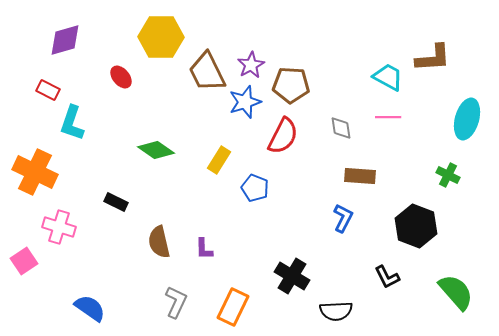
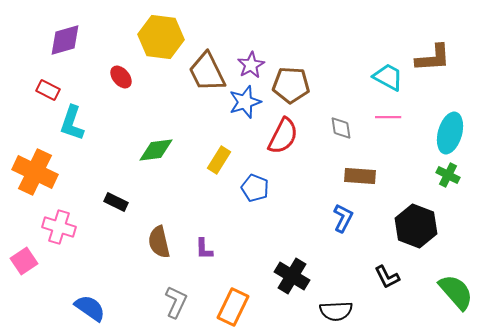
yellow hexagon: rotated 6 degrees clockwise
cyan ellipse: moved 17 px left, 14 px down
green diamond: rotated 42 degrees counterclockwise
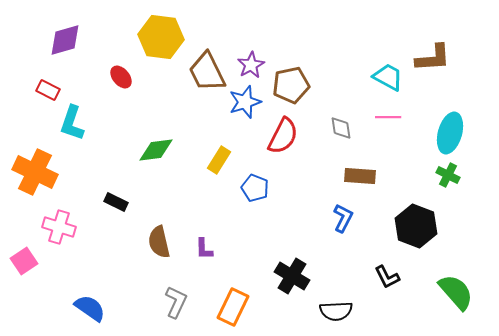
brown pentagon: rotated 15 degrees counterclockwise
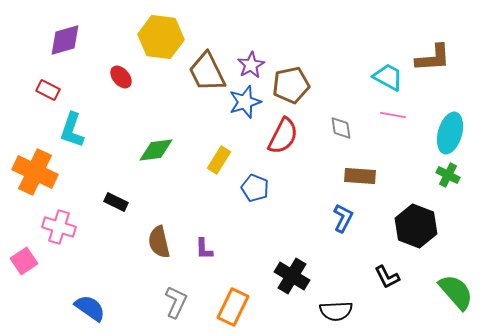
pink line: moved 5 px right, 2 px up; rotated 10 degrees clockwise
cyan L-shape: moved 7 px down
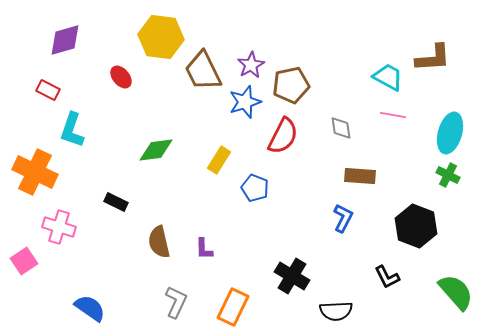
brown trapezoid: moved 4 px left, 1 px up
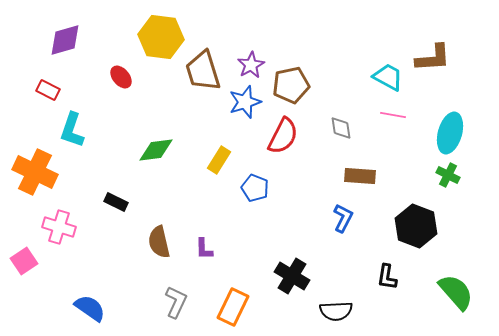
brown trapezoid: rotated 9 degrees clockwise
black L-shape: rotated 36 degrees clockwise
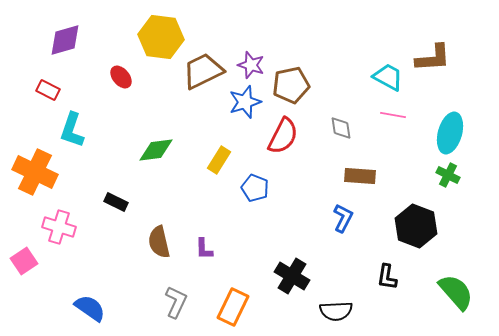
purple star: rotated 24 degrees counterclockwise
brown trapezoid: rotated 81 degrees clockwise
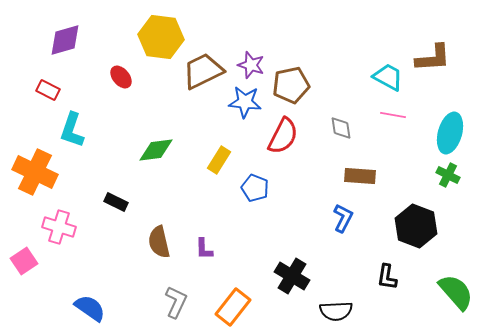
blue star: rotated 24 degrees clockwise
orange rectangle: rotated 12 degrees clockwise
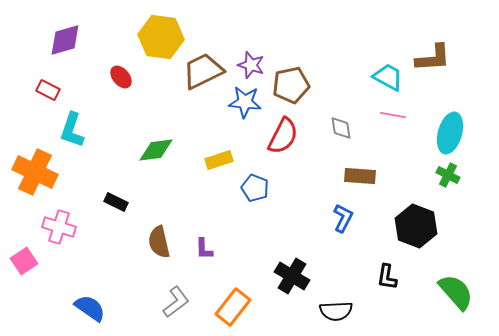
yellow rectangle: rotated 40 degrees clockwise
gray L-shape: rotated 28 degrees clockwise
